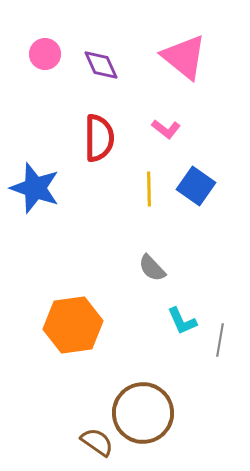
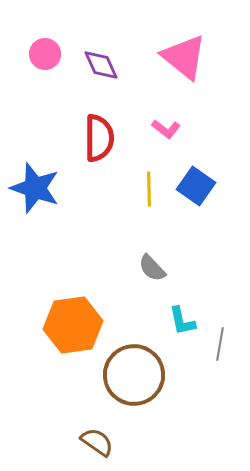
cyan L-shape: rotated 12 degrees clockwise
gray line: moved 4 px down
brown circle: moved 9 px left, 38 px up
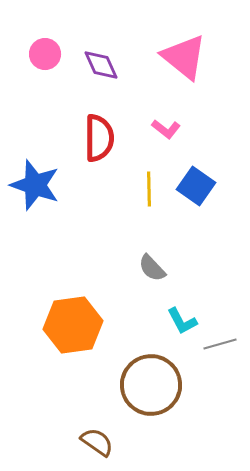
blue star: moved 3 px up
cyan L-shape: rotated 16 degrees counterclockwise
gray line: rotated 64 degrees clockwise
brown circle: moved 17 px right, 10 px down
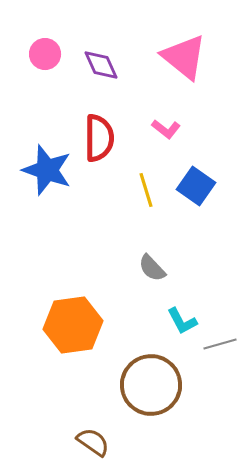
blue star: moved 12 px right, 15 px up
yellow line: moved 3 px left, 1 px down; rotated 16 degrees counterclockwise
brown semicircle: moved 4 px left
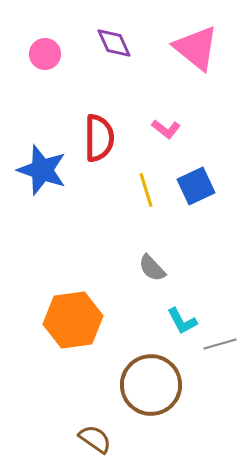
pink triangle: moved 12 px right, 9 px up
purple diamond: moved 13 px right, 22 px up
blue star: moved 5 px left
blue square: rotated 30 degrees clockwise
orange hexagon: moved 5 px up
brown semicircle: moved 2 px right, 3 px up
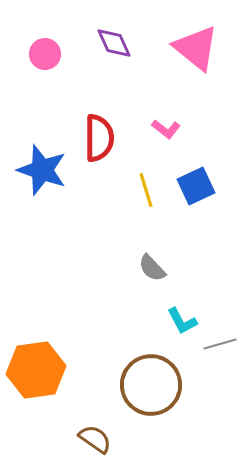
orange hexagon: moved 37 px left, 50 px down
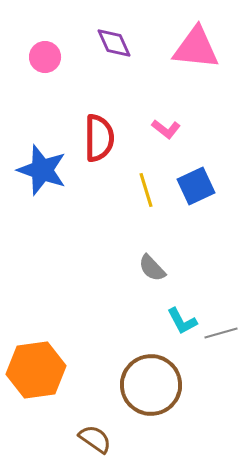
pink triangle: rotated 33 degrees counterclockwise
pink circle: moved 3 px down
gray line: moved 1 px right, 11 px up
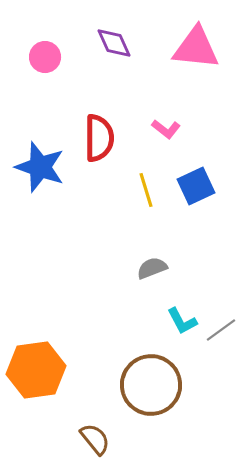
blue star: moved 2 px left, 3 px up
gray semicircle: rotated 112 degrees clockwise
gray line: moved 3 px up; rotated 20 degrees counterclockwise
brown semicircle: rotated 16 degrees clockwise
